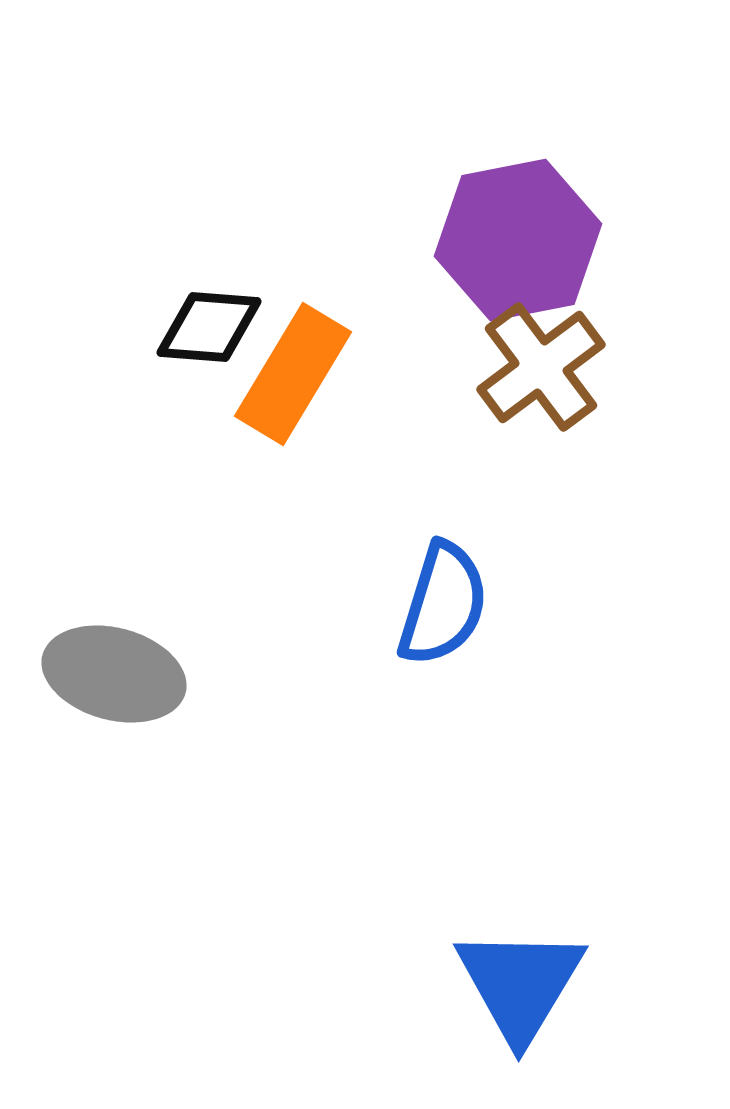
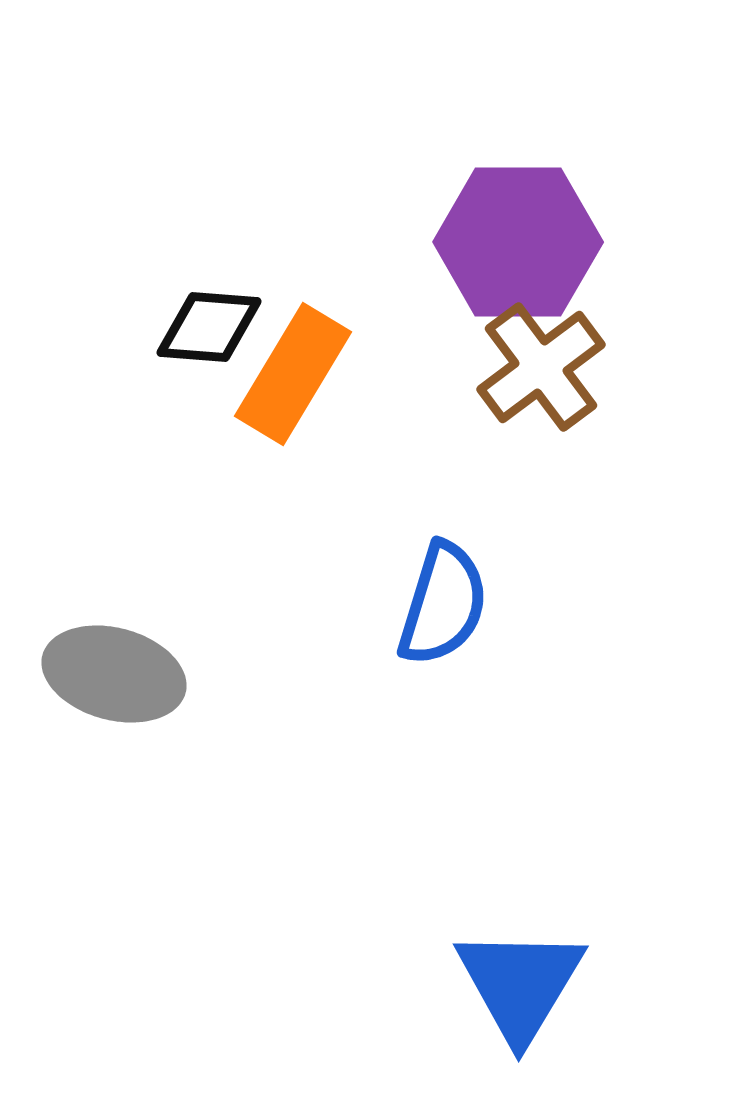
purple hexagon: moved 2 px down; rotated 11 degrees clockwise
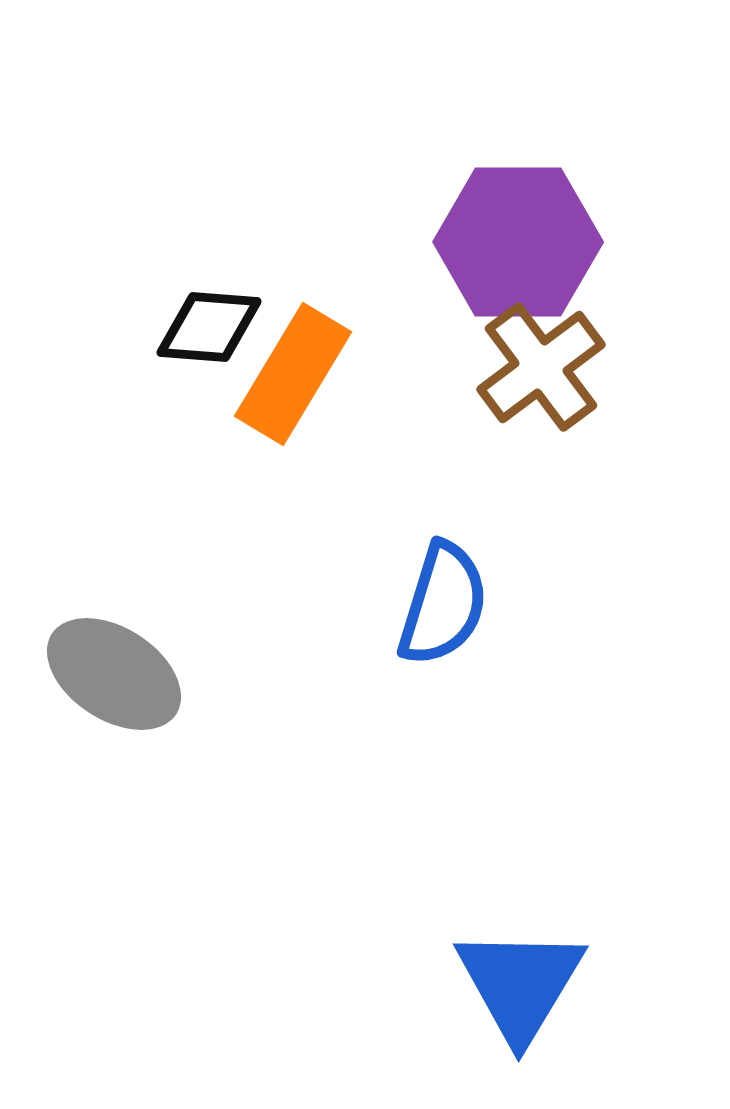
gray ellipse: rotated 18 degrees clockwise
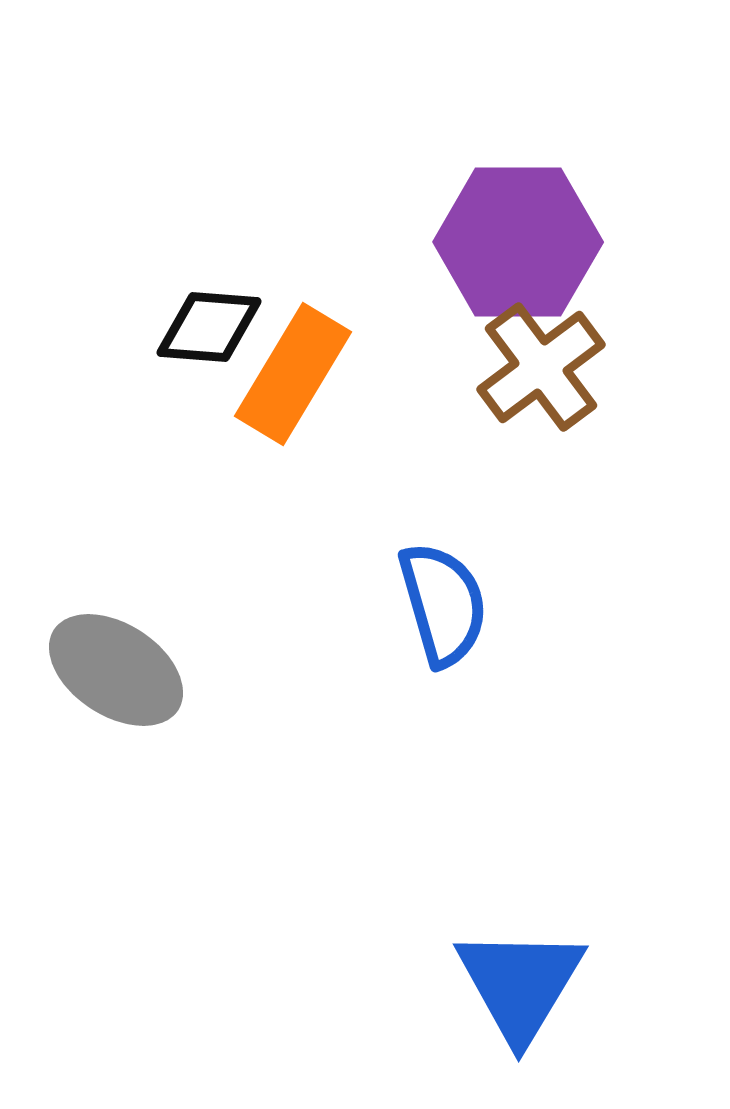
blue semicircle: rotated 33 degrees counterclockwise
gray ellipse: moved 2 px right, 4 px up
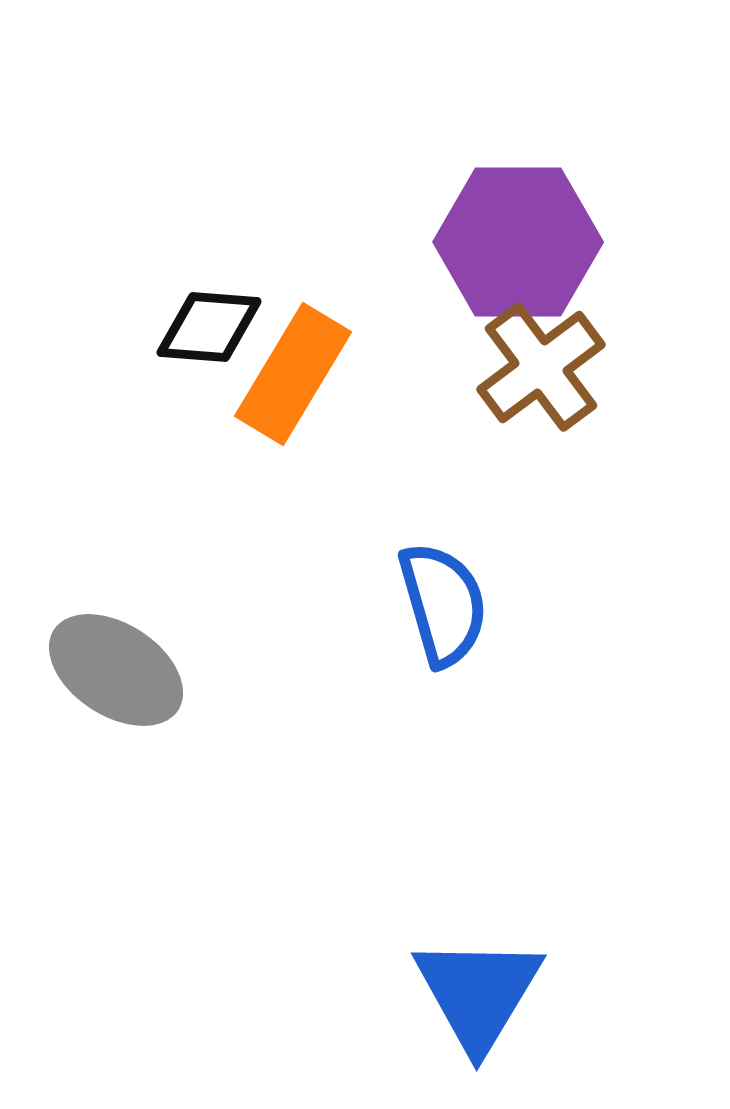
blue triangle: moved 42 px left, 9 px down
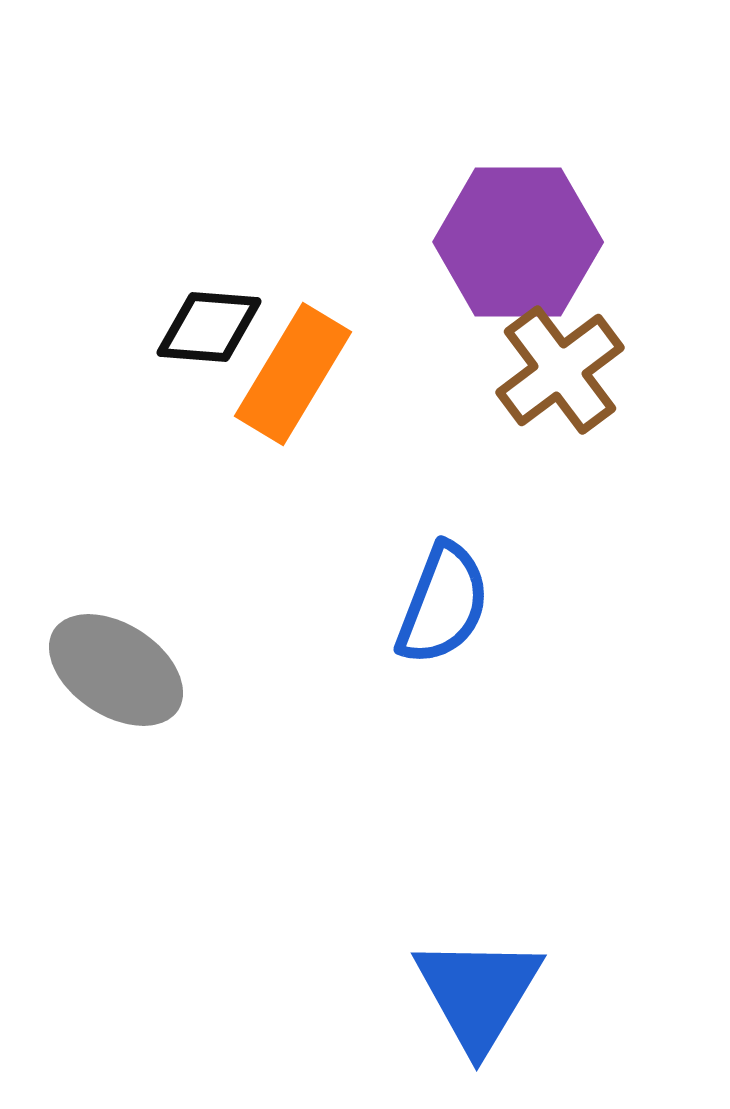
brown cross: moved 19 px right, 3 px down
blue semicircle: rotated 37 degrees clockwise
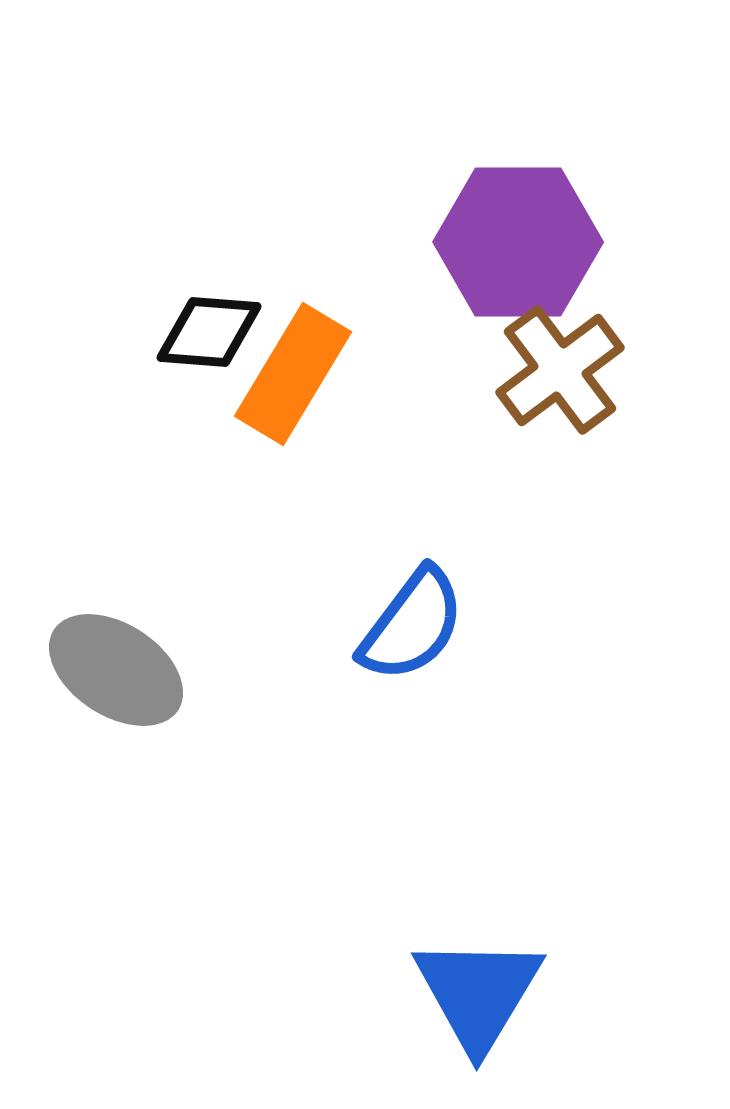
black diamond: moved 5 px down
blue semicircle: moved 31 px left, 21 px down; rotated 16 degrees clockwise
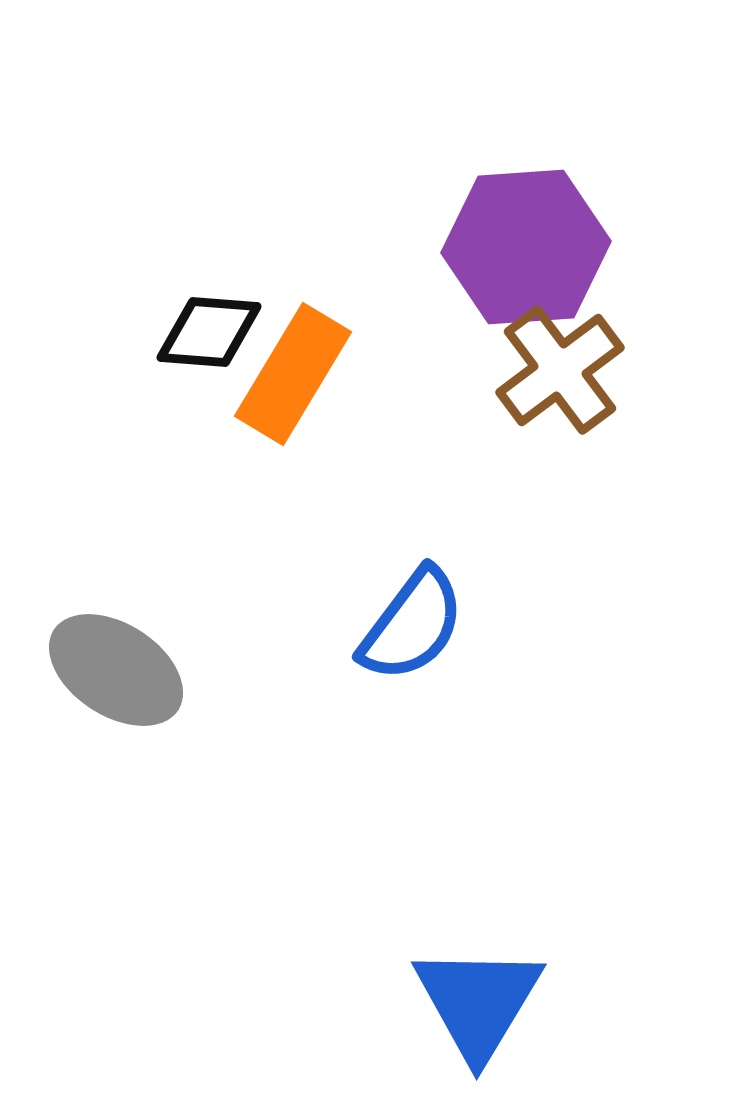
purple hexagon: moved 8 px right, 5 px down; rotated 4 degrees counterclockwise
blue triangle: moved 9 px down
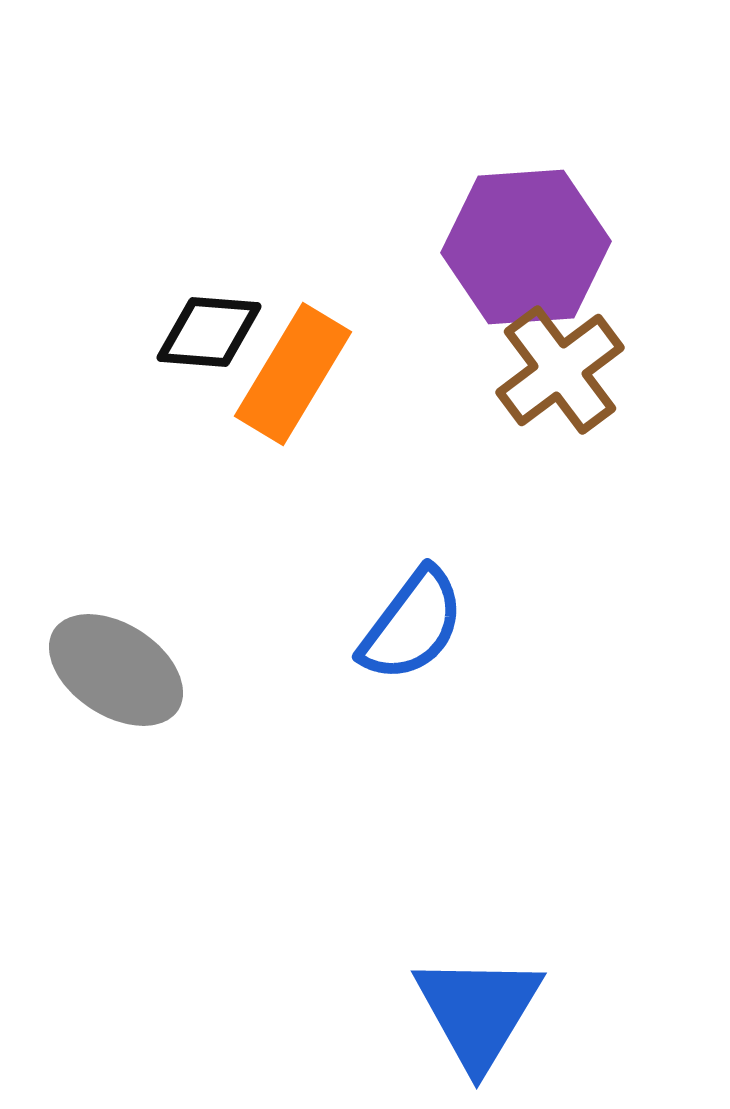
blue triangle: moved 9 px down
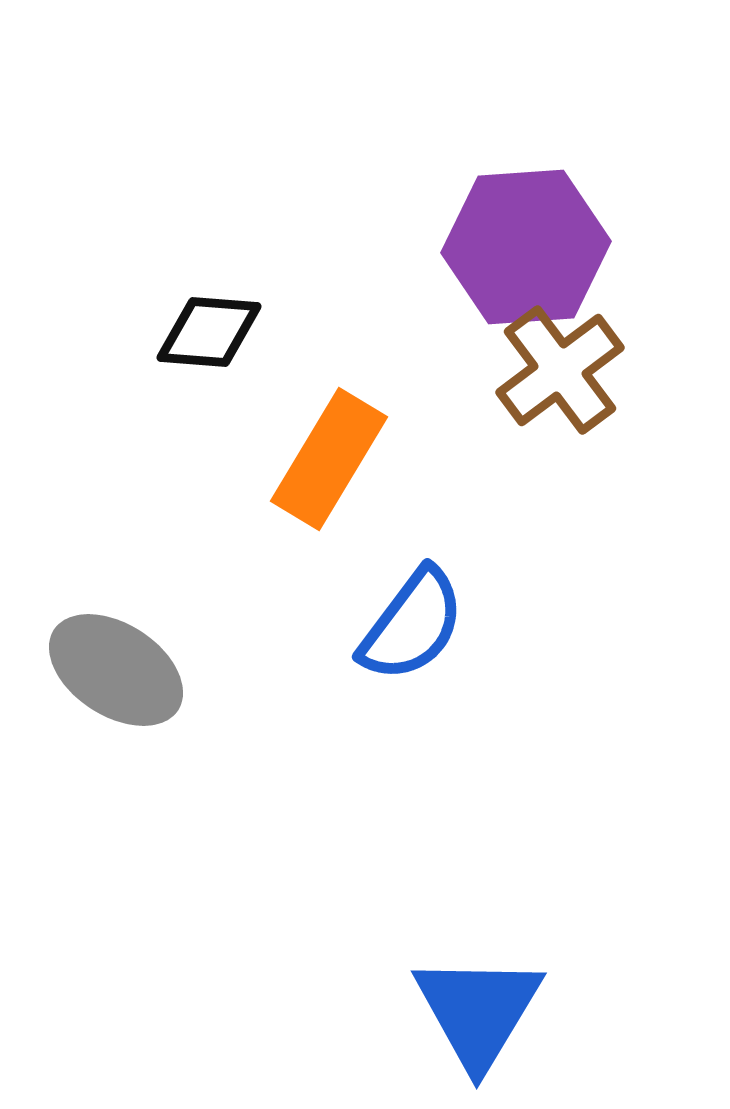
orange rectangle: moved 36 px right, 85 px down
